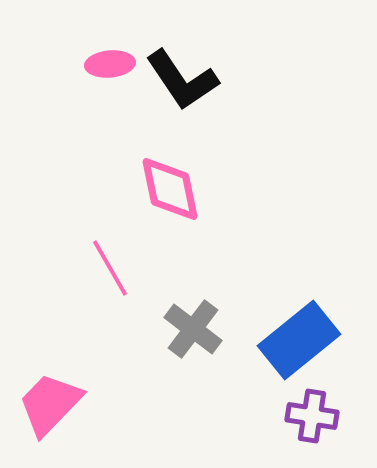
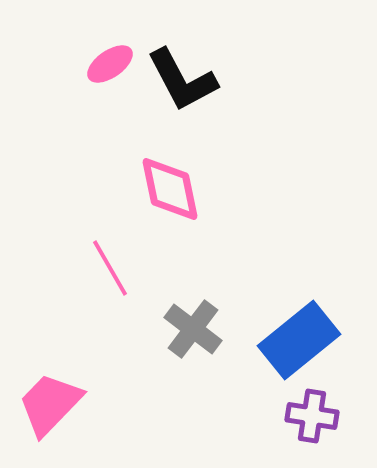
pink ellipse: rotated 30 degrees counterclockwise
black L-shape: rotated 6 degrees clockwise
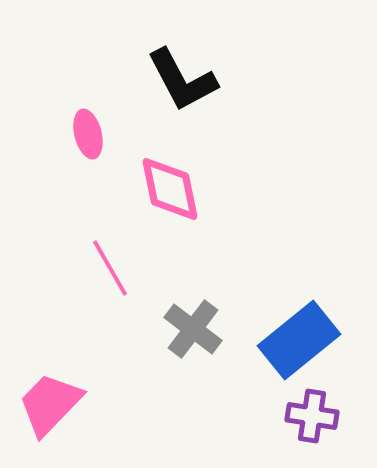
pink ellipse: moved 22 px left, 70 px down; rotated 69 degrees counterclockwise
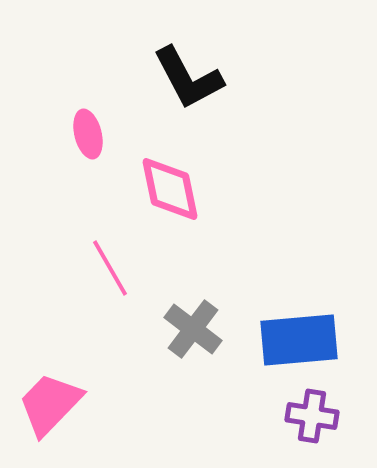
black L-shape: moved 6 px right, 2 px up
blue rectangle: rotated 34 degrees clockwise
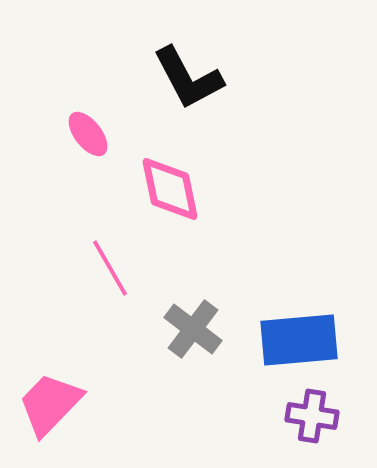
pink ellipse: rotated 24 degrees counterclockwise
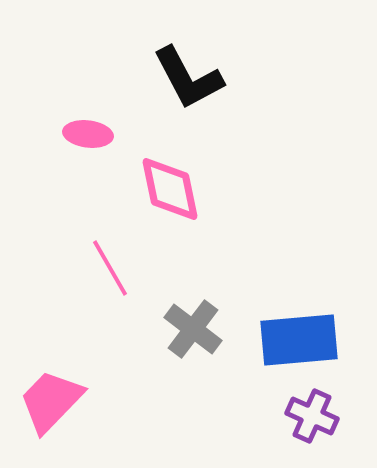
pink ellipse: rotated 45 degrees counterclockwise
pink trapezoid: moved 1 px right, 3 px up
purple cross: rotated 15 degrees clockwise
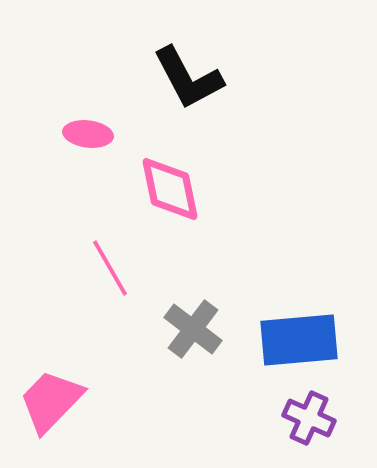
purple cross: moved 3 px left, 2 px down
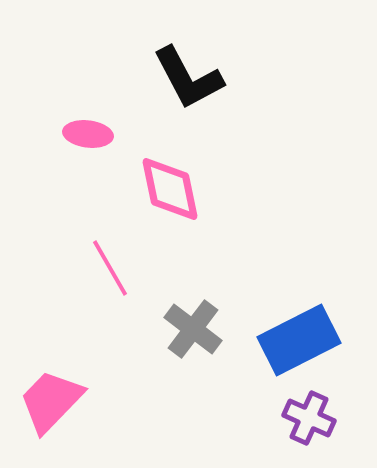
blue rectangle: rotated 22 degrees counterclockwise
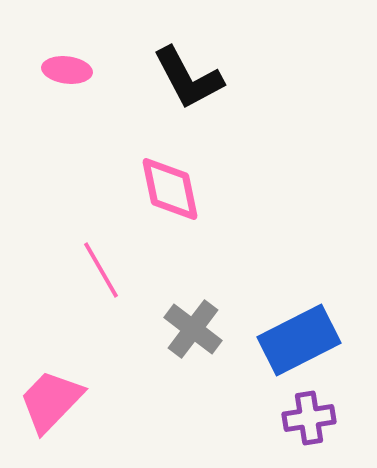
pink ellipse: moved 21 px left, 64 px up
pink line: moved 9 px left, 2 px down
purple cross: rotated 33 degrees counterclockwise
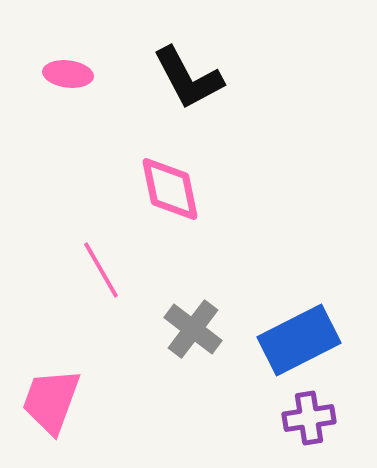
pink ellipse: moved 1 px right, 4 px down
pink trapezoid: rotated 24 degrees counterclockwise
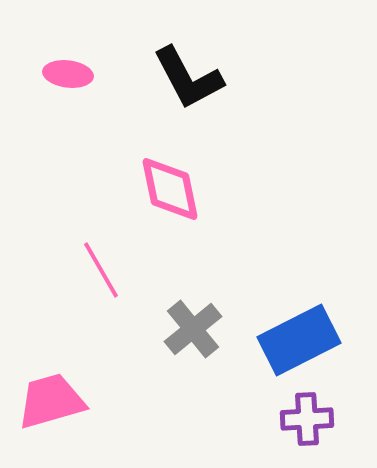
gray cross: rotated 14 degrees clockwise
pink trapezoid: rotated 54 degrees clockwise
purple cross: moved 2 px left, 1 px down; rotated 6 degrees clockwise
